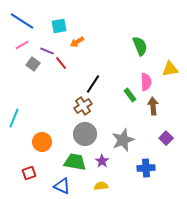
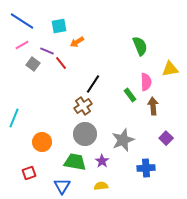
blue triangle: rotated 36 degrees clockwise
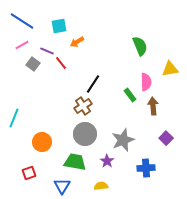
purple star: moved 5 px right
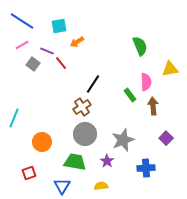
brown cross: moved 1 px left, 1 px down
